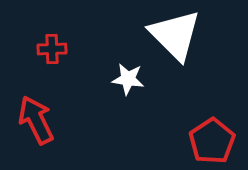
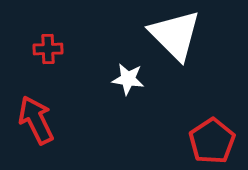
red cross: moved 4 px left
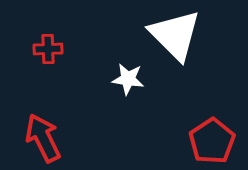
red arrow: moved 7 px right, 18 px down
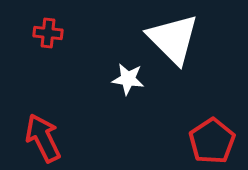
white triangle: moved 2 px left, 4 px down
red cross: moved 16 px up; rotated 8 degrees clockwise
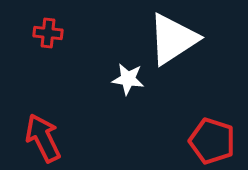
white triangle: rotated 42 degrees clockwise
red pentagon: rotated 21 degrees counterclockwise
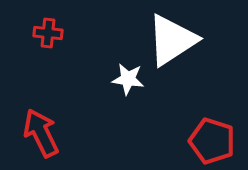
white triangle: moved 1 px left, 1 px down
red arrow: moved 2 px left, 5 px up
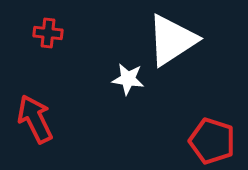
red arrow: moved 6 px left, 14 px up
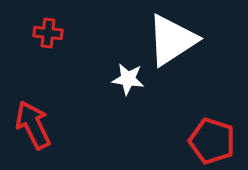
red arrow: moved 2 px left, 6 px down
